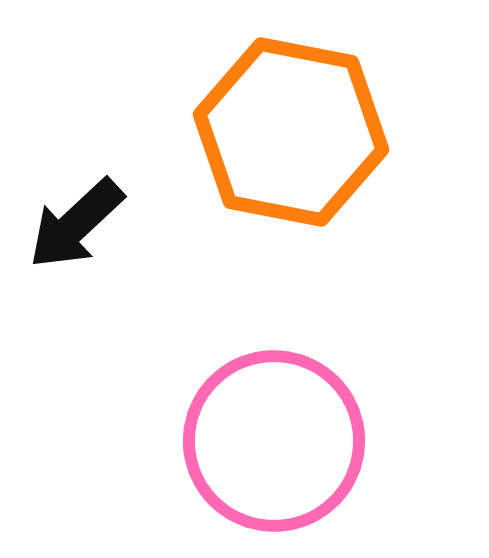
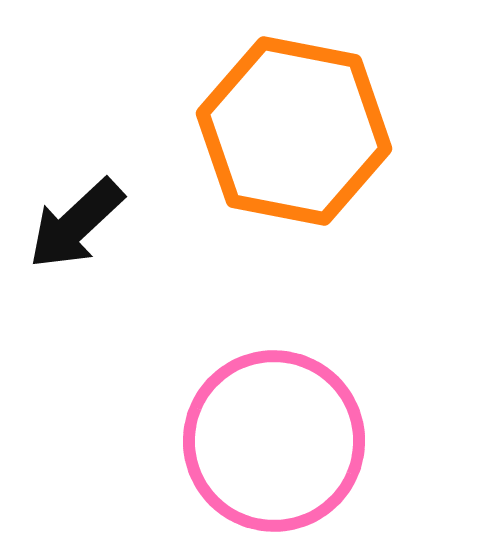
orange hexagon: moved 3 px right, 1 px up
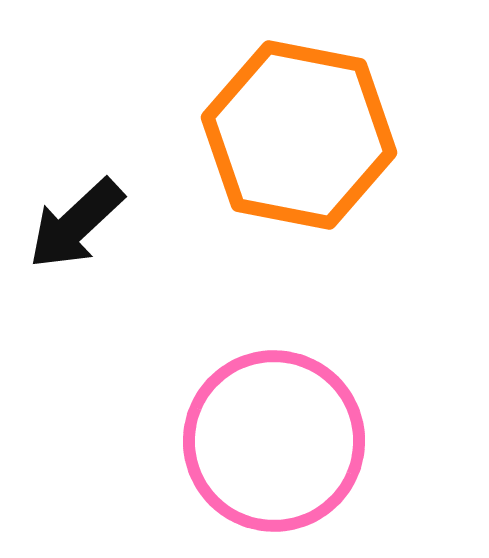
orange hexagon: moved 5 px right, 4 px down
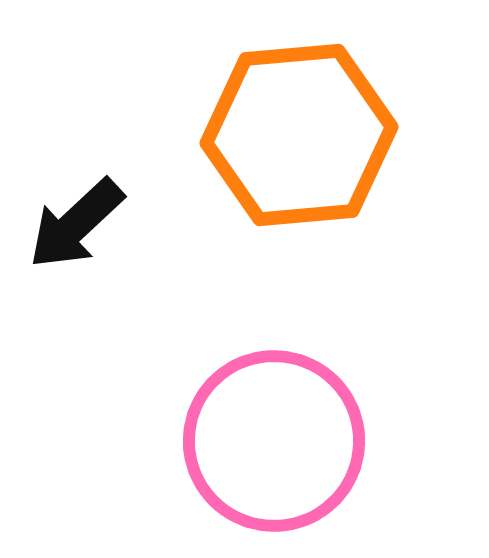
orange hexagon: rotated 16 degrees counterclockwise
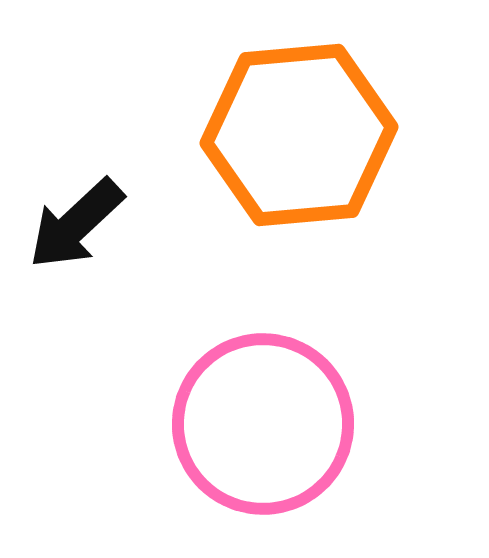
pink circle: moved 11 px left, 17 px up
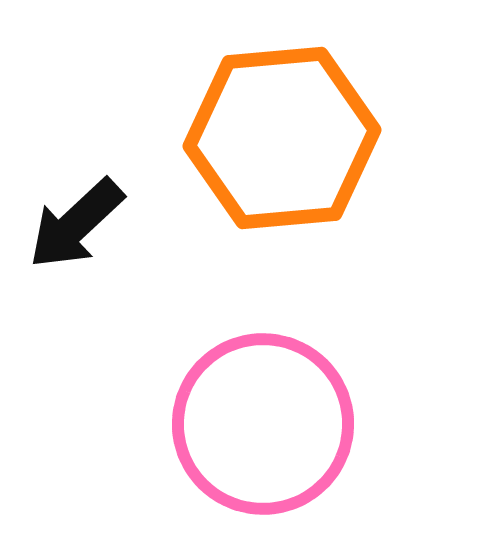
orange hexagon: moved 17 px left, 3 px down
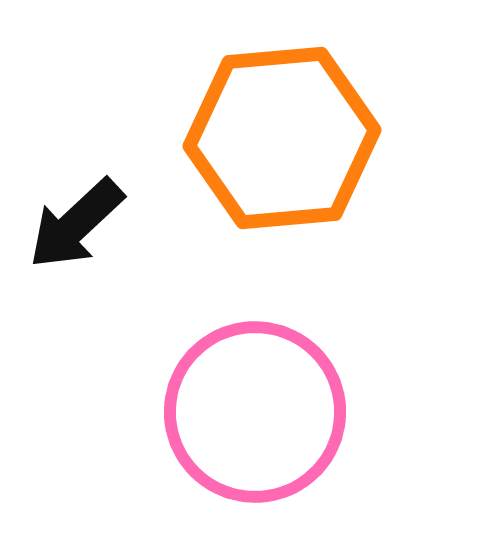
pink circle: moved 8 px left, 12 px up
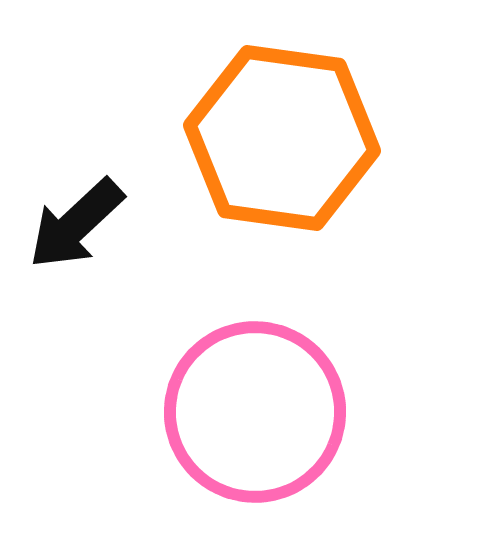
orange hexagon: rotated 13 degrees clockwise
